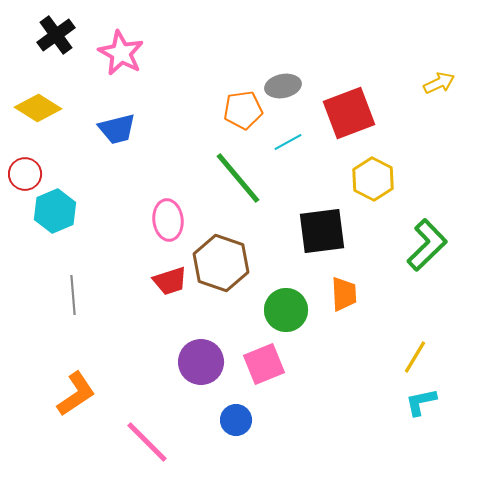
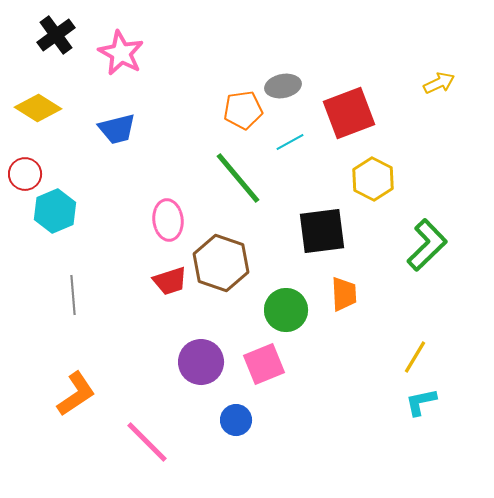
cyan line: moved 2 px right
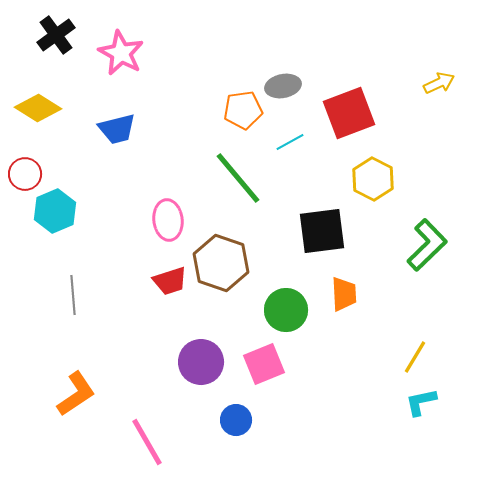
pink line: rotated 15 degrees clockwise
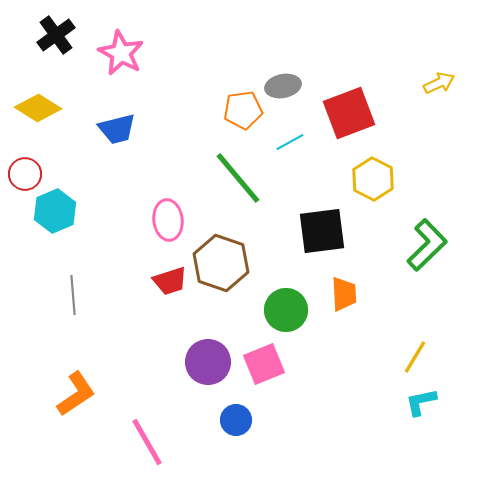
purple circle: moved 7 px right
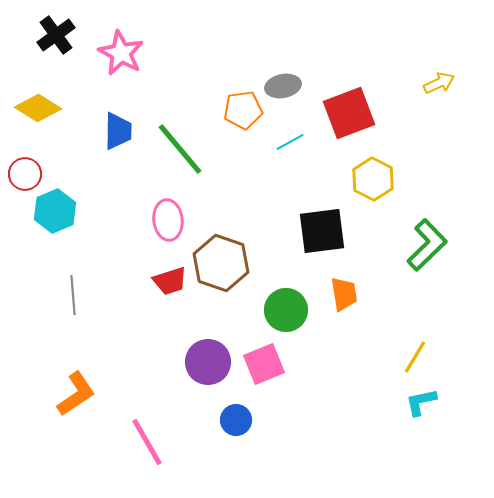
blue trapezoid: moved 1 px right, 2 px down; rotated 75 degrees counterclockwise
green line: moved 58 px left, 29 px up
orange trapezoid: rotated 6 degrees counterclockwise
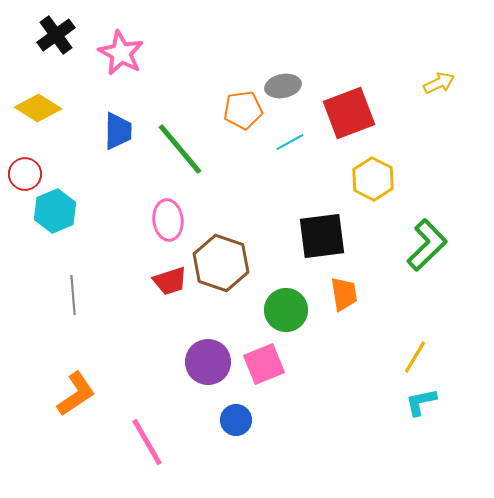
black square: moved 5 px down
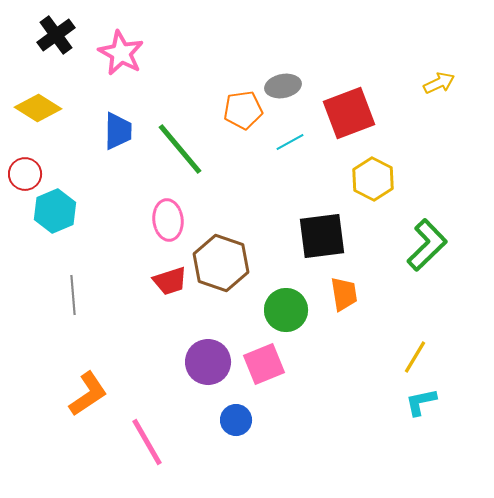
orange L-shape: moved 12 px right
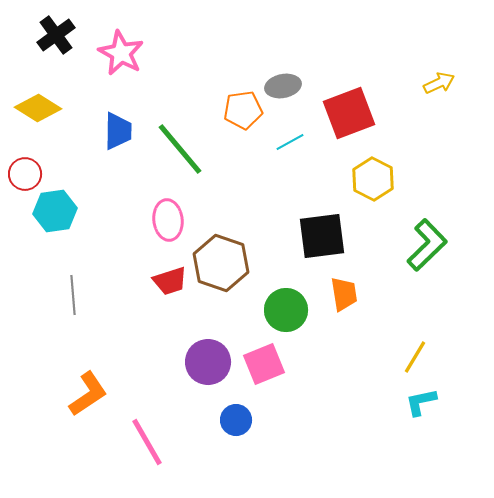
cyan hexagon: rotated 15 degrees clockwise
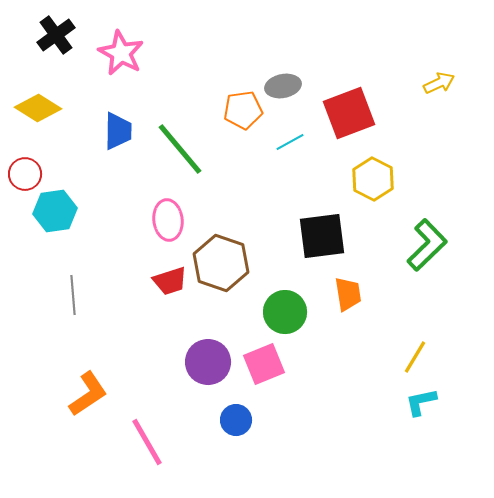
orange trapezoid: moved 4 px right
green circle: moved 1 px left, 2 px down
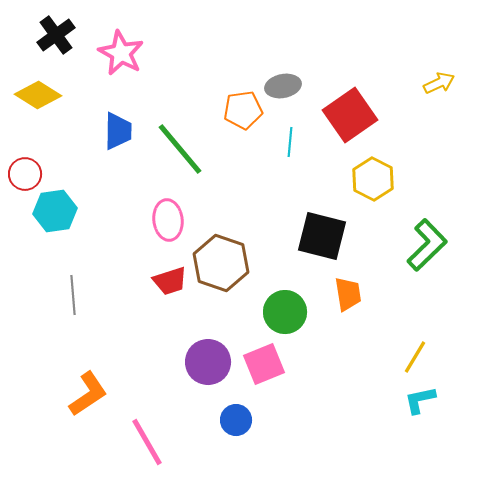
yellow diamond: moved 13 px up
red square: moved 1 px right, 2 px down; rotated 14 degrees counterclockwise
cyan line: rotated 56 degrees counterclockwise
black square: rotated 21 degrees clockwise
cyan L-shape: moved 1 px left, 2 px up
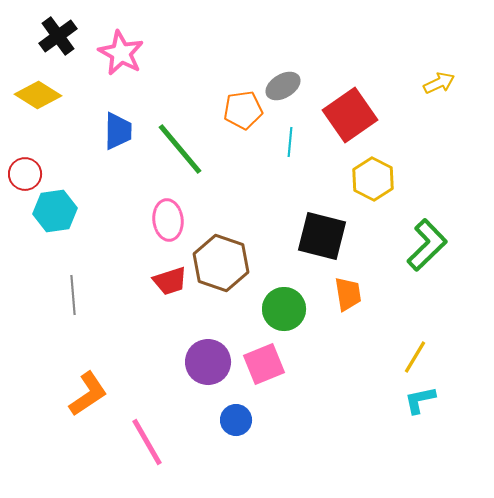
black cross: moved 2 px right, 1 px down
gray ellipse: rotated 20 degrees counterclockwise
green circle: moved 1 px left, 3 px up
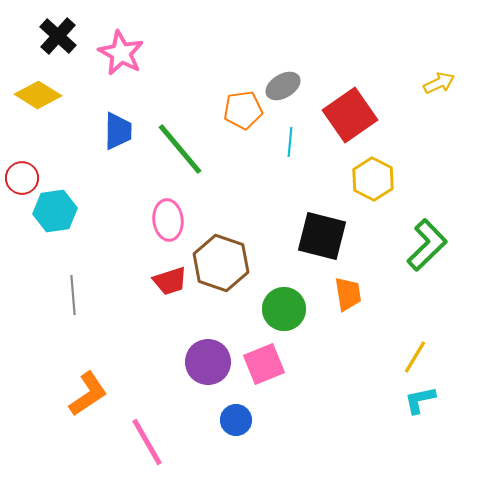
black cross: rotated 12 degrees counterclockwise
red circle: moved 3 px left, 4 px down
